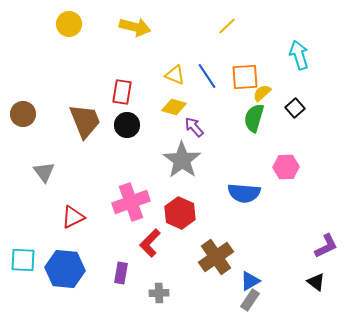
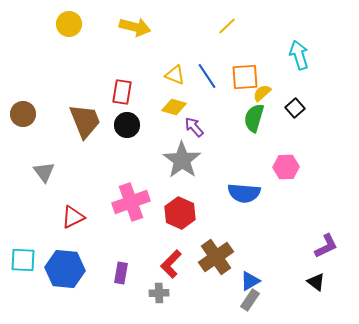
red L-shape: moved 21 px right, 21 px down
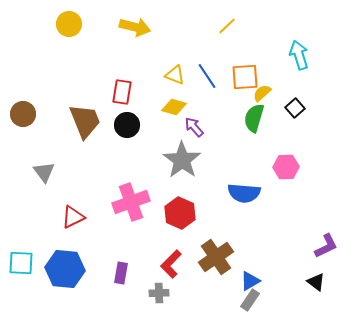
cyan square: moved 2 px left, 3 px down
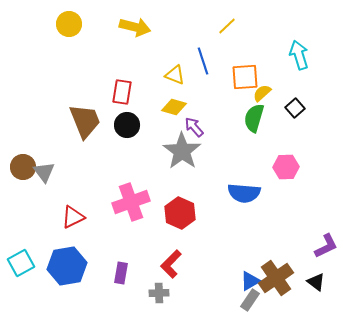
blue line: moved 4 px left, 15 px up; rotated 16 degrees clockwise
brown circle: moved 53 px down
gray star: moved 9 px up
brown cross: moved 60 px right, 21 px down
cyan square: rotated 32 degrees counterclockwise
blue hexagon: moved 2 px right, 3 px up; rotated 15 degrees counterclockwise
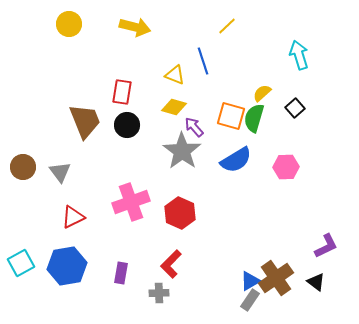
orange square: moved 14 px left, 39 px down; rotated 20 degrees clockwise
gray triangle: moved 16 px right
blue semicircle: moved 8 px left, 33 px up; rotated 36 degrees counterclockwise
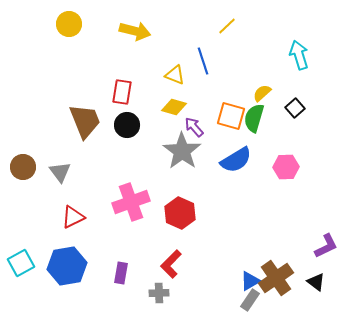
yellow arrow: moved 4 px down
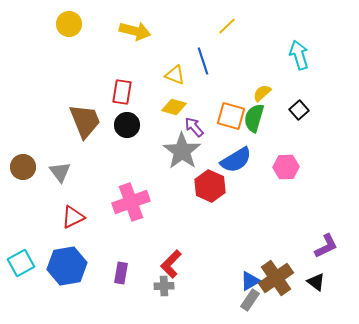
black square: moved 4 px right, 2 px down
red hexagon: moved 30 px right, 27 px up
gray cross: moved 5 px right, 7 px up
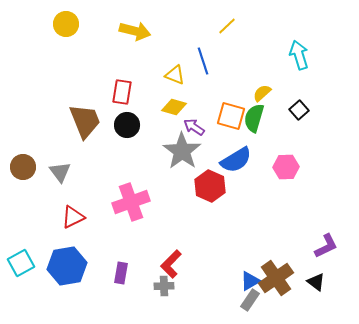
yellow circle: moved 3 px left
purple arrow: rotated 15 degrees counterclockwise
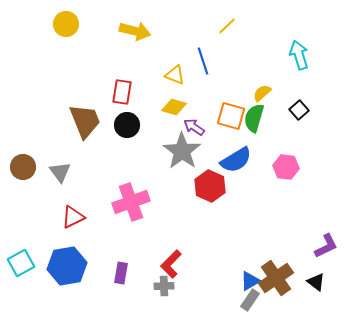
pink hexagon: rotated 10 degrees clockwise
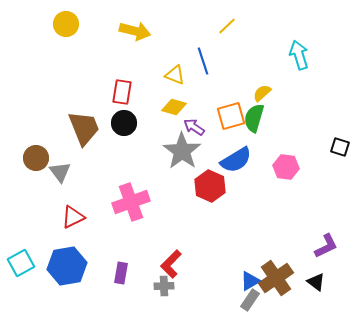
black square: moved 41 px right, 37 px down; rotated 30 degrees counterclockwise
orange square: rotated 32 degrees counterclockwise
brown trapezoid: moved 1 px left, 7 px down
black circle: moved 3 px left, 2 px up
brown circle: moved 13 px right, 9 px up
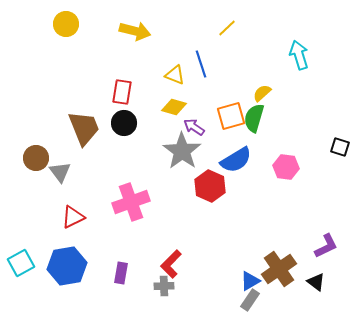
yellow line: moved 2 px down
blue line: moved 2 px left, 3 px down
brown cross: moved 3 px right, 9 px up
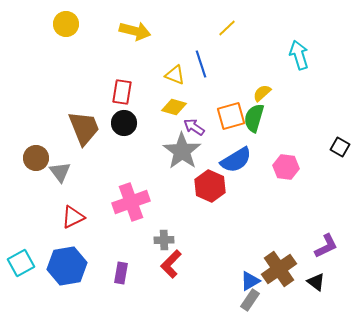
black square: rotated 12 degrees clockwise
gray cross: moved 46 px up
